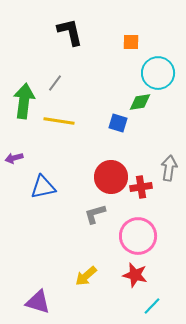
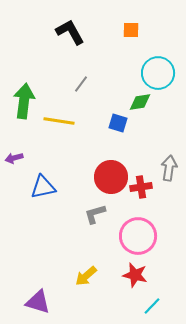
black L-shape: rotated 16 degrees counterclockwise
orange square: moved 12 px up
gray line: moved 26 px right, 1 px down
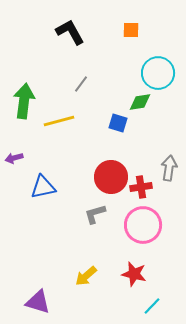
yellow line: rotated 24 degrees counterclockwise
pink circle: moved 5 px right, 11 px up
red star: moved 1 px left, 1 px up
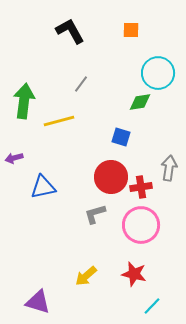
black L-shape: moved 1 px up
blue square: moved 3 px right, 14 px down
pink circle: moved 2 px left
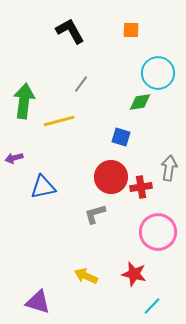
pink circle: moved 17 px right, 7 px down
yellow arrow: rotated 65 degrees clockwise
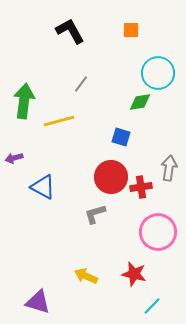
blue triangle: rotated 40 degrees clockwise
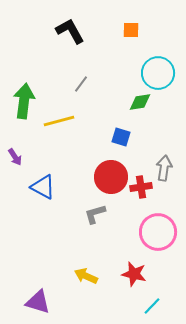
purple arrow: moved 1 px right, 1 px up; rotated 108 degrees counterclockwise
gray arrow: moved 5 px left
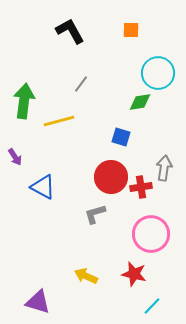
pink circle: moved 7 px left, 2 px down
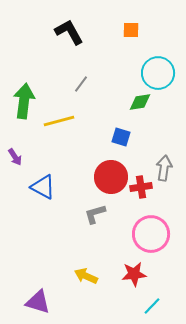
black L-shape: moved 1 px left, 1 px down
red star: rotated 20 degrees counterclockwise
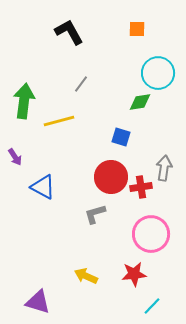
orange square: moved 6 px right, 1 px up
